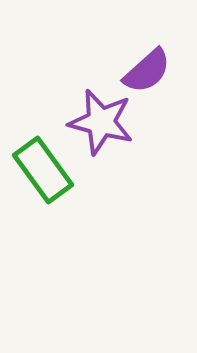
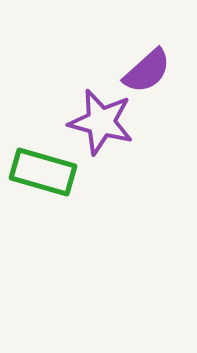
green rectangle: moved 2 px down; rotated 38 degrees counterclockwise
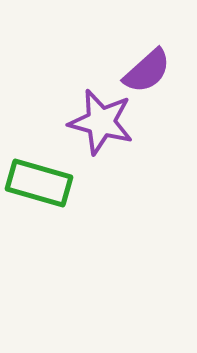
green rectangle: moved 4 px left, 11 px down
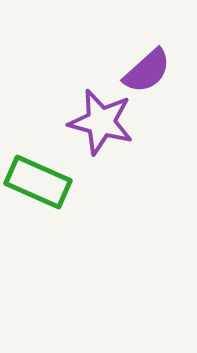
green rectangle: moved 1 px left, 1 px up; rotated 8 degrees clockwise
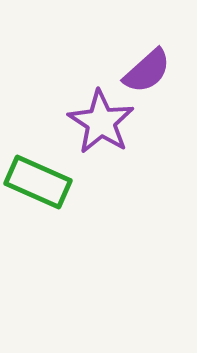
purple star: rotated 18 degrees clockwise
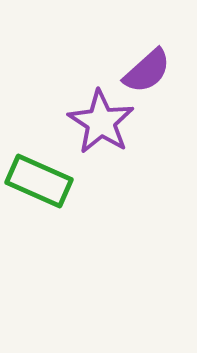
green rectangle: moved 1 px right, 1 px up
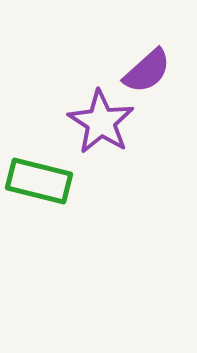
green rectangle: rotated 10 degrees counterclockwise
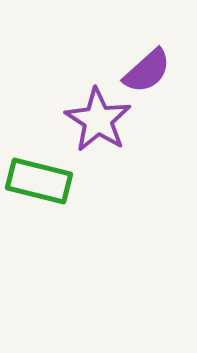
purple star: moved 3 px left, 2 px up
